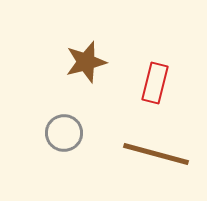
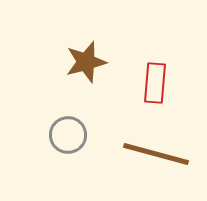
red rectangle: rotated 9 degrees counterclockwise
gray circle: moved 4 px right, 2 px down
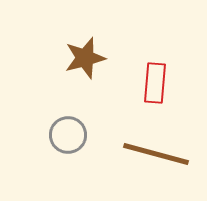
brown star: moved 1 px left, 4 px up
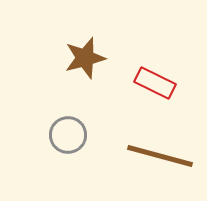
red rectangle: rotated 69 degrees counterclockwise
brown line: moved 4 px right, 2 px down
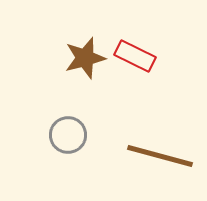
red rectangle: moved 20 px left, 27 px up
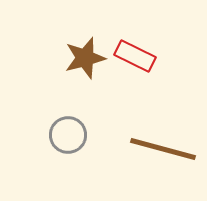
brown line: moved 3 px right, 7 px up
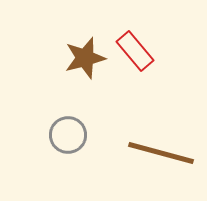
red rectangle: moved 5 px up; rotated 24 degrees clockwise
brown line: moved 2 px left, 4 px down
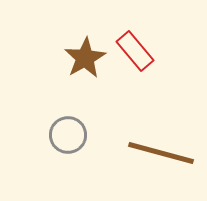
brown star: rotated 15 degrees counterclockwise
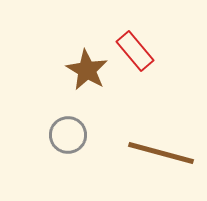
brown star: moved 2 px right, 12 px down; rotated 12 degrees counterclockwise
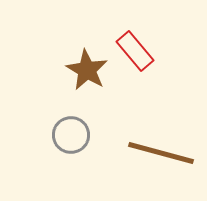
gray circle: moved 3 px right
